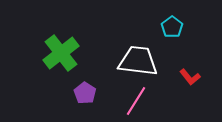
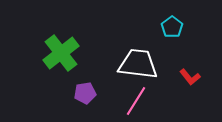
white trapezoid: moved 3 px down
purple pentagon: rotated 30 degrees clockwise
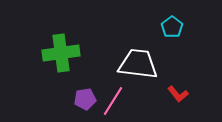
green cross: rotated 30 degrees clockwise
red L-shape: moved 12 px left, 17 px down
purple pentagon: moved 6 px down
pink line: moved 23 px left
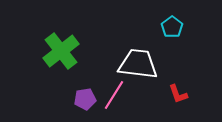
green cross: moved 2 px up; rotated 30 degrees counterclockwise
red L-shape: rotated 20 degrees clockwise
pink line: moved 1 px right, 6 px up
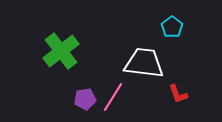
white trapezoid: moved 6 px right, 1 px up
pink line: moved 1 px left, 2 px down
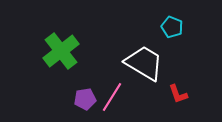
cyan pentagon: rotated 15 degrees counterclockwise
white trapezoid: rotated 24 degrees clockwise
pink line: moved 1 px left
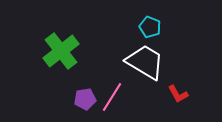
cyan pentagon: moved 22 px left
white trapezoid: moved 1 px right, 1 px up
red L-shape: rotated 10 degrees counterclockwise
